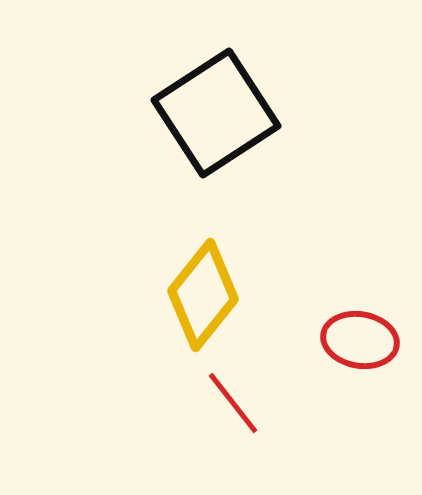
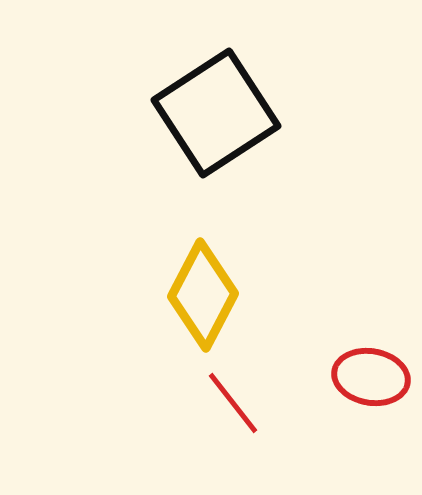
yellow diamond: rotated 11 degrees counterclockwise
red ellipse: moved 11 px right, 37 px down
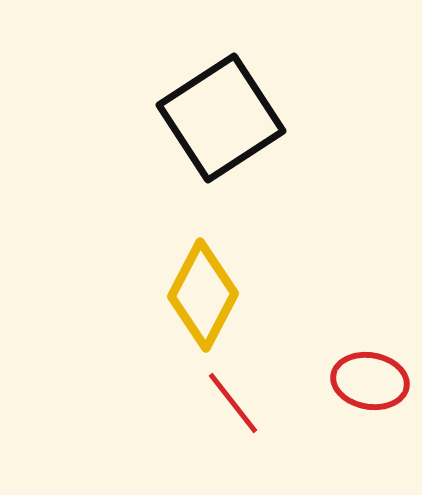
black square: moved 5 px right, 5 px down
red ellipse: moved 1 px left, 4 px down
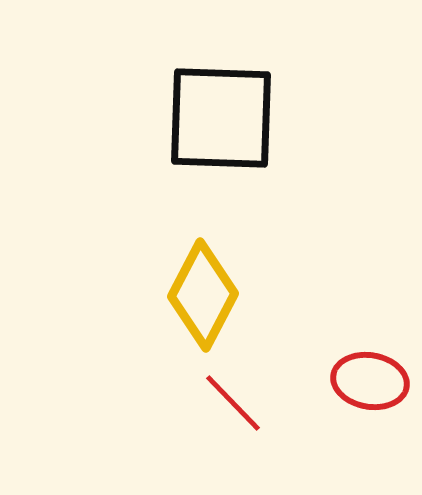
black square: rotated 35 degrees clockwise
red line: rotated 6 degrees counterclockwise
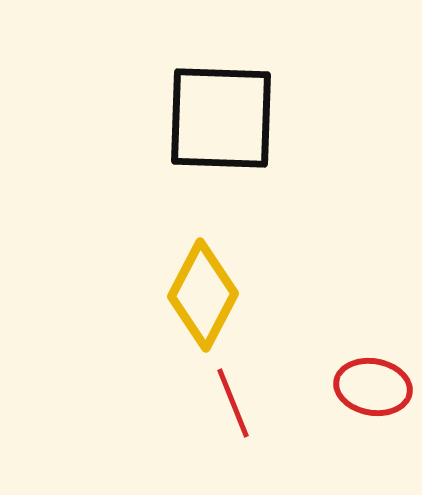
red ellipse: moved 3 px right, 6 px down
red line: rotated 22 degrees clockwise
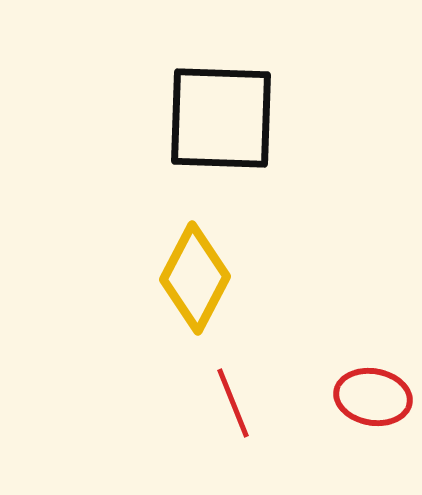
yellow diamond: moved 8 px left, 17 px up
red ellipse: moved 10 px down
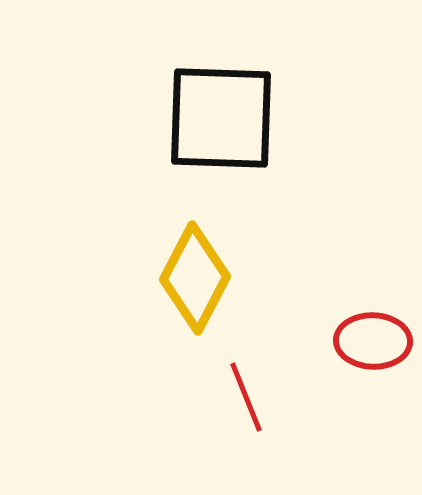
red ellipse: moved 56 px up; rotated 8 degrees counterclockwise
red line: moved 13 px right, 6 px up
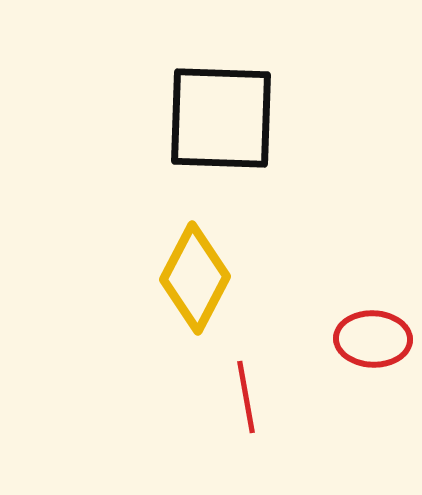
red ellipse: moved 2 px up
red line: rotated 12 degrees clockwise
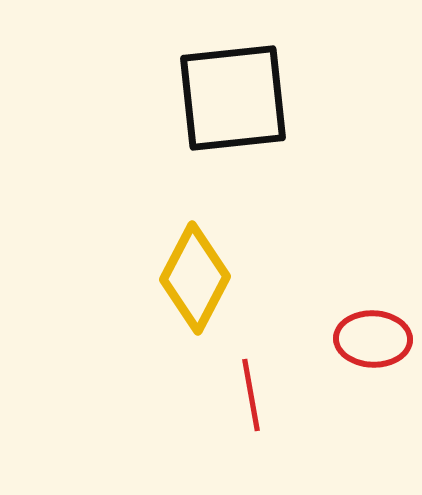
black square: moved 12 px right, 20 px up; rotated 8 degrees counterclockwise
red line: moved 5 px right, 2 px up
